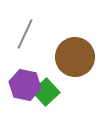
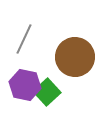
gray line: moved 1 px left, 5 px down
green square: moved 1 px right
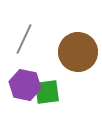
brown circle: moved 3 px right, 5 px up
green square: rotated 36 degrees clockwise
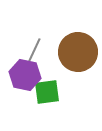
gray line: moved 9 px right, 14 px down
purple hexagon: moved 10 px up
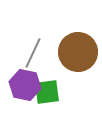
purple hexagon: moved 10 px down
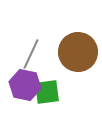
gray line: moved 2 px left, 1 px down
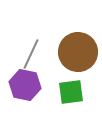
green square: moved 24 px right
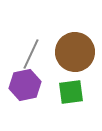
brown circle: moved 3 px left
purple hexagon: rotated 24 degrees counterclockwise
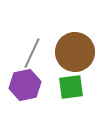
gray line: moved 1 px right, 1 px up
green square: moved 5 px up
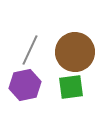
gray line: moved 2 px left, 3 px up
